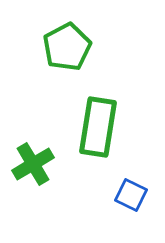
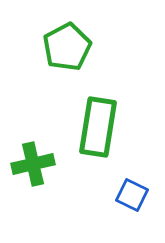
green cross: rotated 18 degrees clockwise
blue square: moved 1 px right
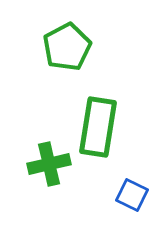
green cross: moved 16 px right
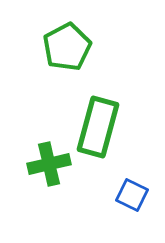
green rectangle: rotated 6 degrees clockwise
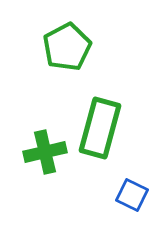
green rectangle: moved 2 px right, 1 px down
green cross: moved 4 px left, 12 px up
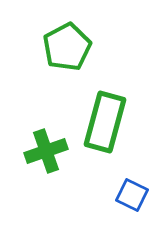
green rectangle: moved 5 px right, 6 px up
green cross: moved 1 px right, 1 px up; rotated 6 degrees counterclockwise
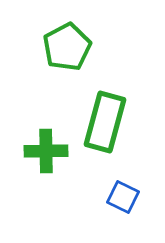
green cross: rotated 18 degrees clockwise
blue square: moved 9 px left, 2 px down
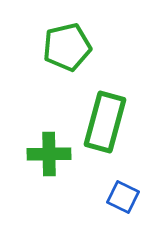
green pentagon: rotated 15 degrees clockwise
green cross: moved 3 px right, 3 px down
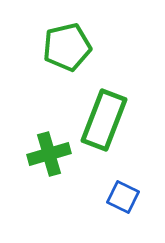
green rectangle: moved 1 px left, 2 px up; rotated 6 degrees clockwise
green cross: rotated 15 degrees counterclockwise
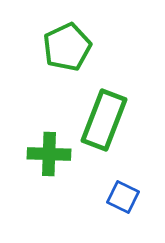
green pentagon: rotated 12 degrees counterclockwise
green cross: rotated 18 degrees clockwise
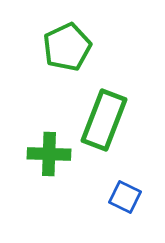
blue square: moved 2 px right
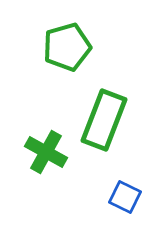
green pentagon: rotated 9 degrees clockwise
green cross: moved 3 px left, 2 px up; rotated 27 degrees clockwise
